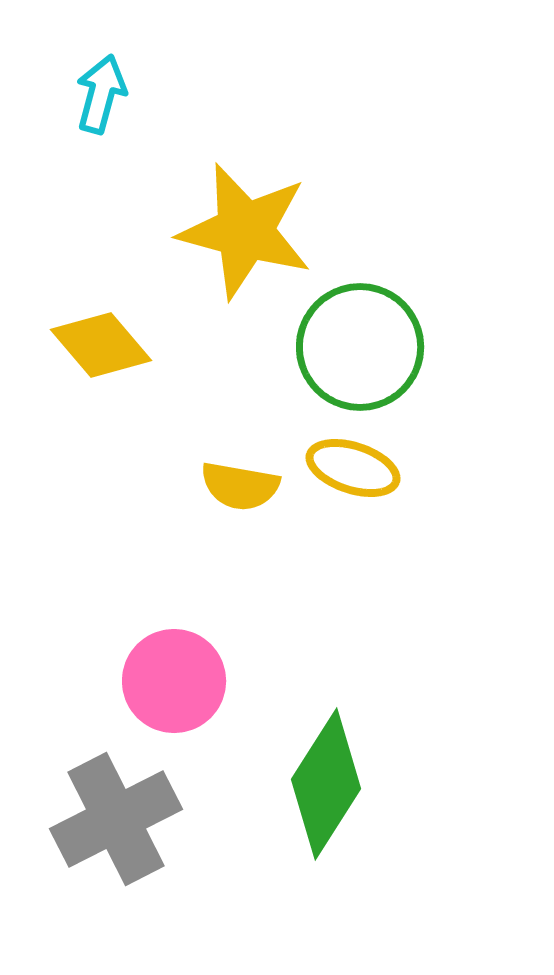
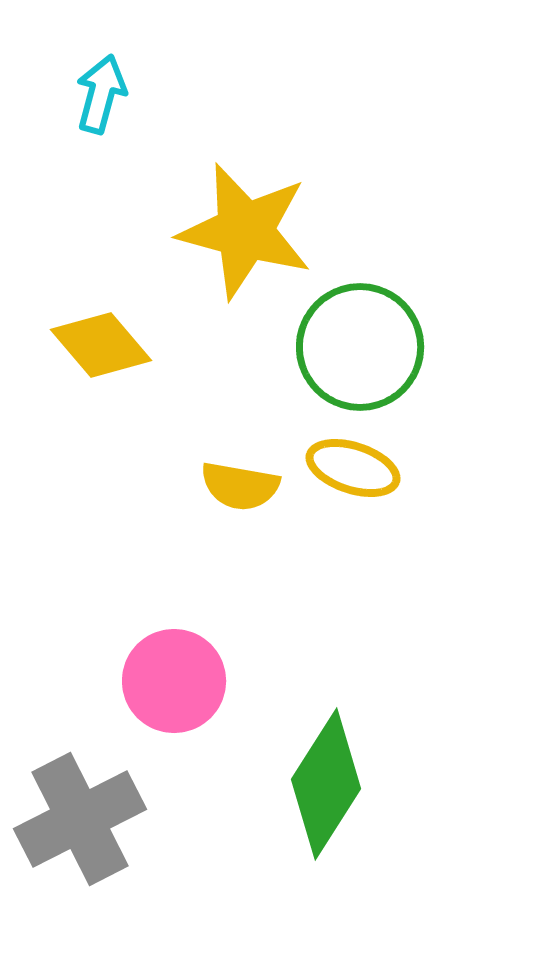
gray cross: moved 36 px left
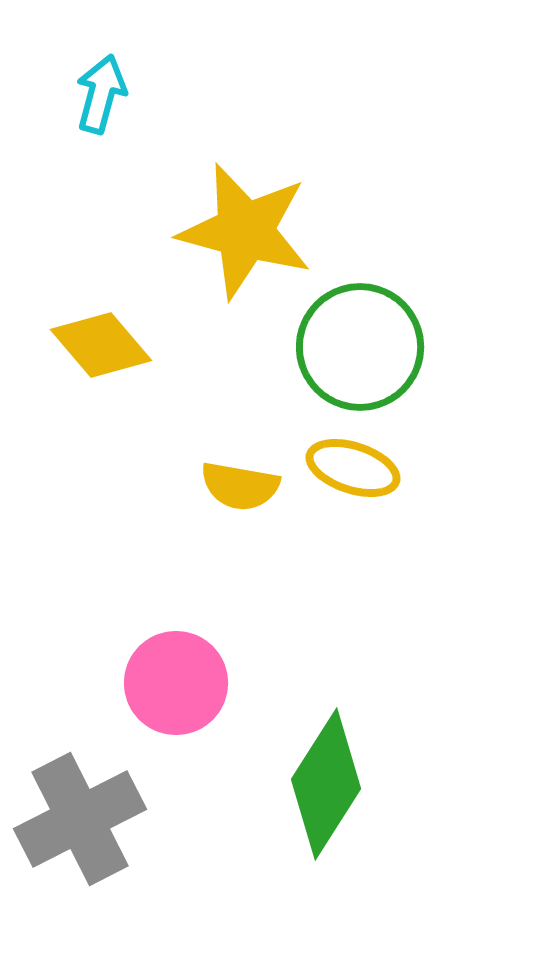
pink circle: moved 2 px right, 2 px down
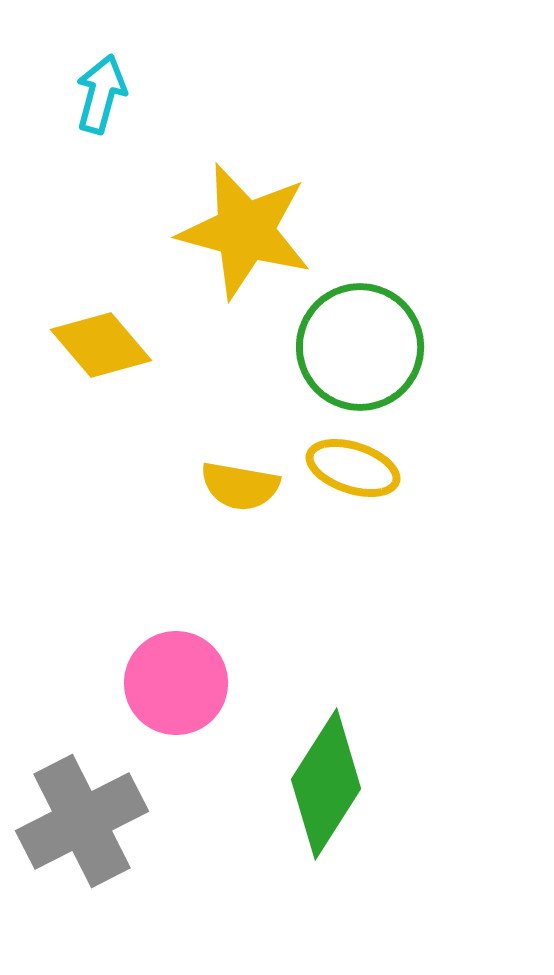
gray cross: moved 2 px right, 2 px down
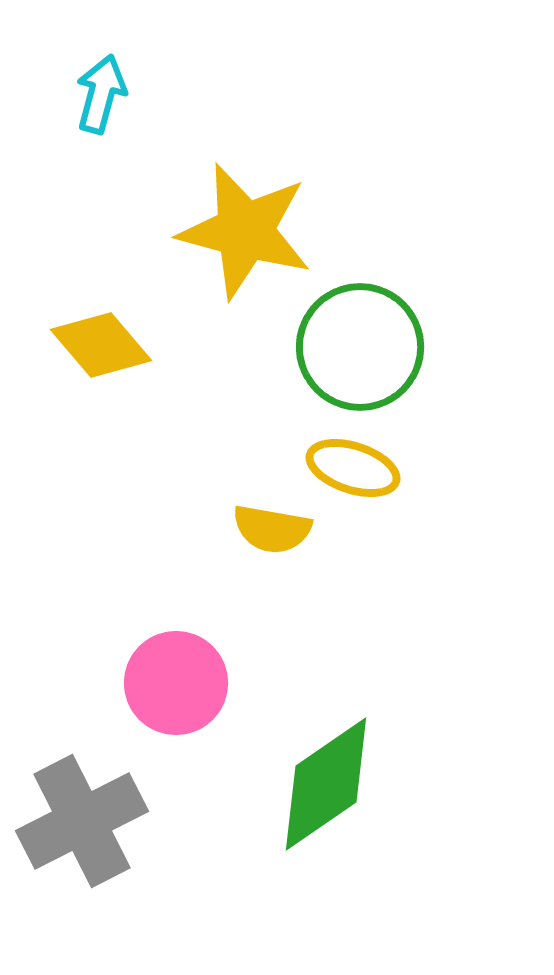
yellow semicircle: moved 32 px right, 43 px down
green diamond: rotated 23 degrees clockwise
